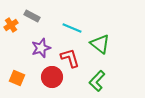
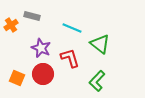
gray rectangle: rotated 14 degrees counterclockwise
purple star: rotated 30 degrees counterclockwise
red circle: moved 9 px left, 3 px up
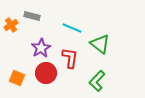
purple star: rotated 18 degrees clockwise
red L-shape: rotated 25 degrees clockwise
red circle: moved 3 px right, 1 px up
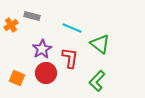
purple star: moved 1 px right, 1 px down
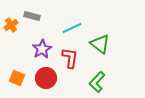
cyan line: rotated 48 degrees counterclockwise
red circle: moved 5 px down
green L-shape: moved 1 px down
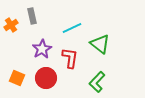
gray rectangle: rotated 63 degrees clockwise
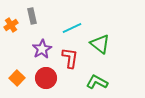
orange square: rotated 21 degrees clockwise
green L-shape: rotated 75 degrees clockwise
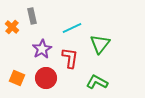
orange cross: moved 1 px right, 2 px down; rotated 16 degrees counterclockwise
green triangle: rotated 30 degrees clockwise
orange square: rotated 21 degrees counterclockwise
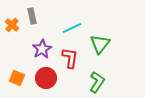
orange cross: moved 2 px up
green L-shape: rotated 95 degrees clockwise
